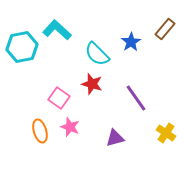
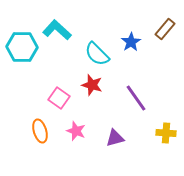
cyan hexagon: rotated 12 degrees clockwise
red star: moved 1 px down
pink star: moved 6 px right, 4 px down
yellow cross: rotated 30 degrees counterclockwise
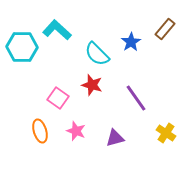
pink square: moved 1 px left
yellow cross: rotated 30 degrees clockwise
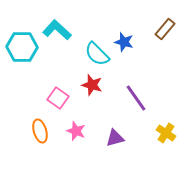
blue star: moved 7 px left; rotated 24 degrees counterclockwise
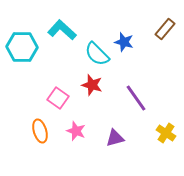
cyan L-shape: moved 5 px right
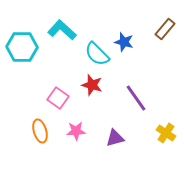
pink star: rotated 24 degrees counterclockwise
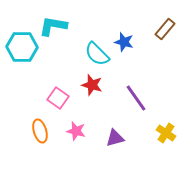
cyan L-shape: moved 9 px left, 4 px up; rotated 32 degrees counterclockwise
pink star: rotated 18 degrees clockwise
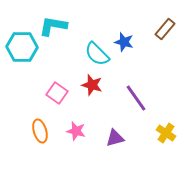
pink square: moved 1 px left, 5 px up
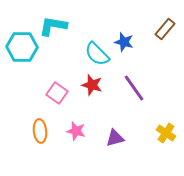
purple line: moved 2 px left, 10 px up
orange ellipse: rotated 10 degrees clockwise
